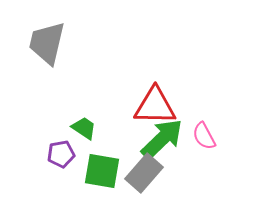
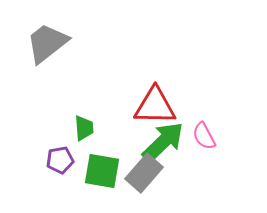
gray trapezoid: rotated 39 degrees clockwise
green trapezoid: rotated 52 degrees clockwise
green arrow: moved 1 px right, 3 px down
purple pentagon: moved 1 px left, 6 px down
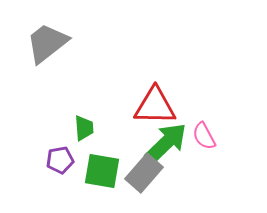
green arrow: moved 3 px right, 1 px down
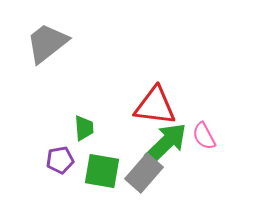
red triangle: rotated 6 degrees clockwise
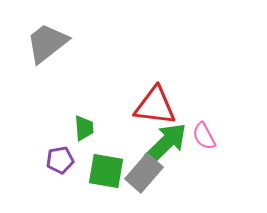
green square: moved 4 px right
